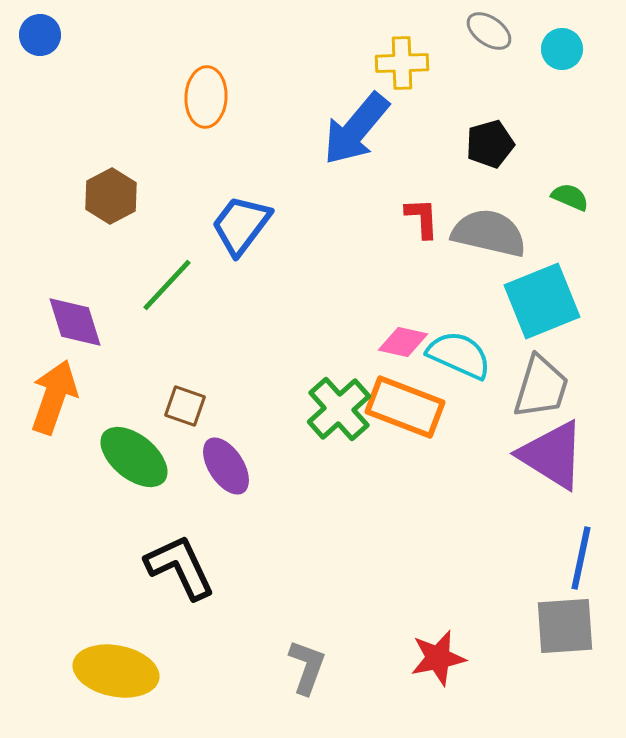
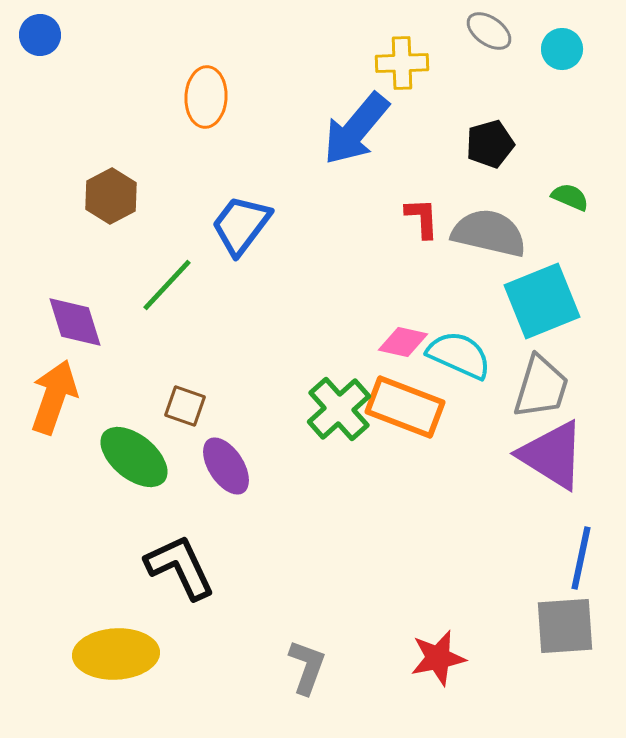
yellow ellipse: moved 17 px up; rotated 14 degrees counterclockwise
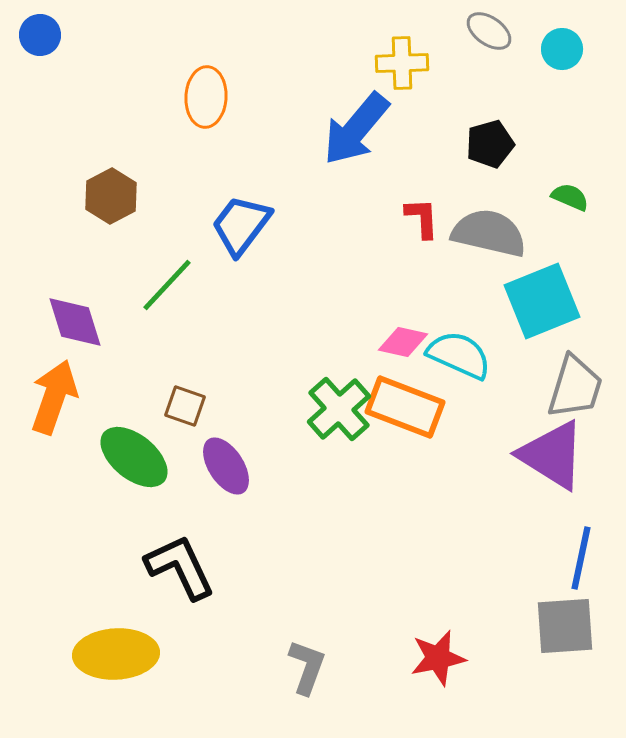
gray trapezoid: moved 34 px right
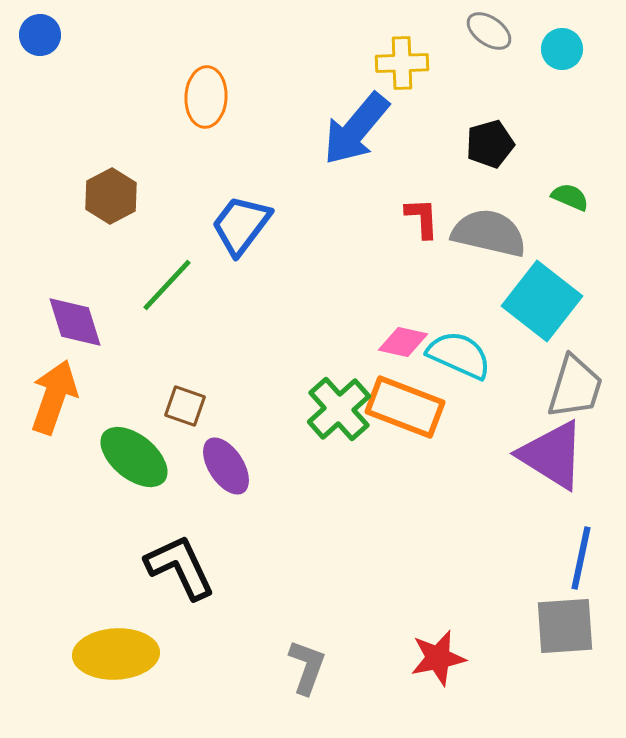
cyan square: rotated 30 degrees counterclockwise
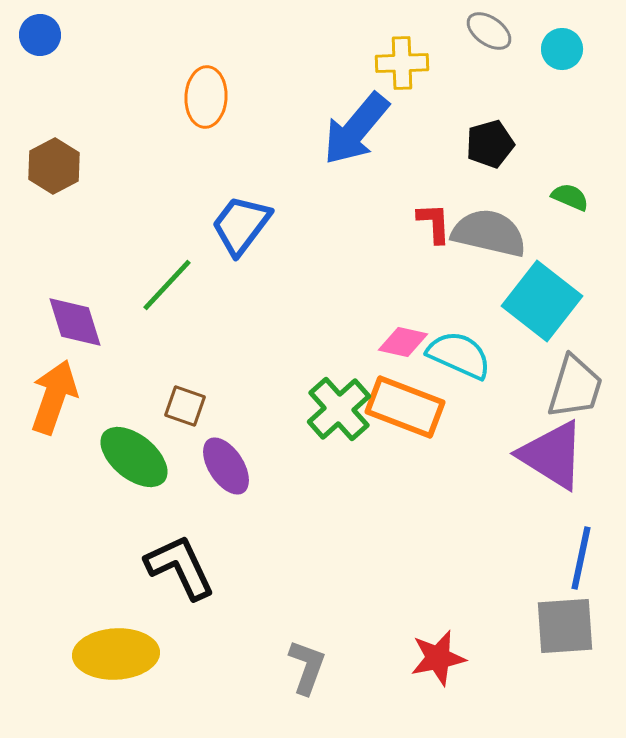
brown hexagon: moved 57 px left, 30 px up
red L-shape: moved 12 px right, 5 px down
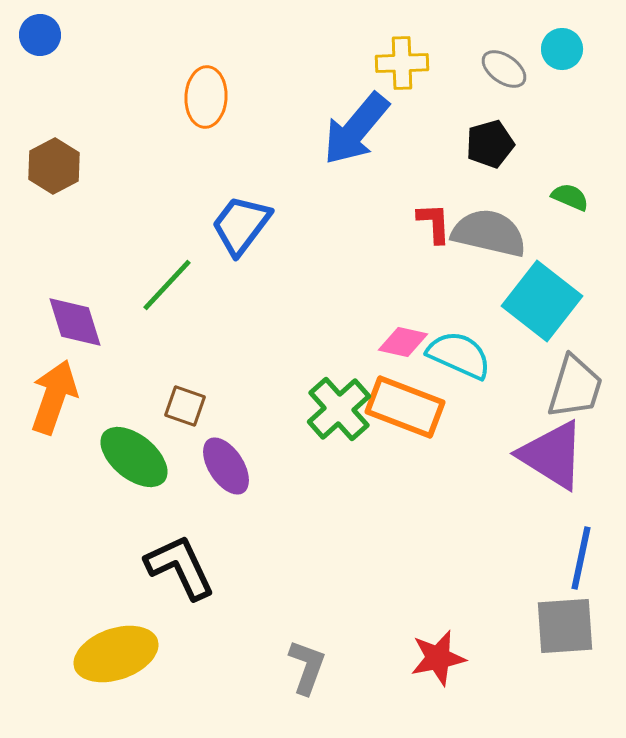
gray ellipse: moved 15 px right, 38 px down
yellow ellipse: rotated 16 degrees counterclockwise
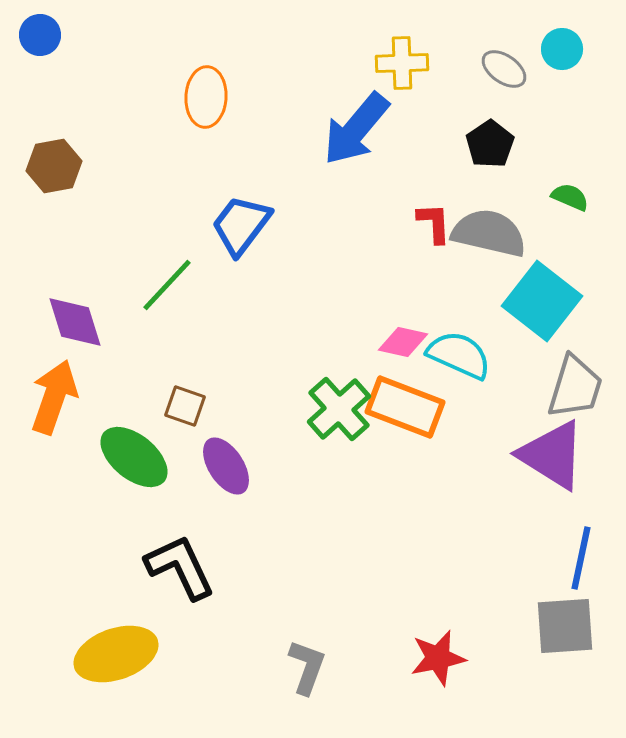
black pentagon: rotated 18 degrees counterclockwise
brown hexagon: rotated 18 degrees clockwise
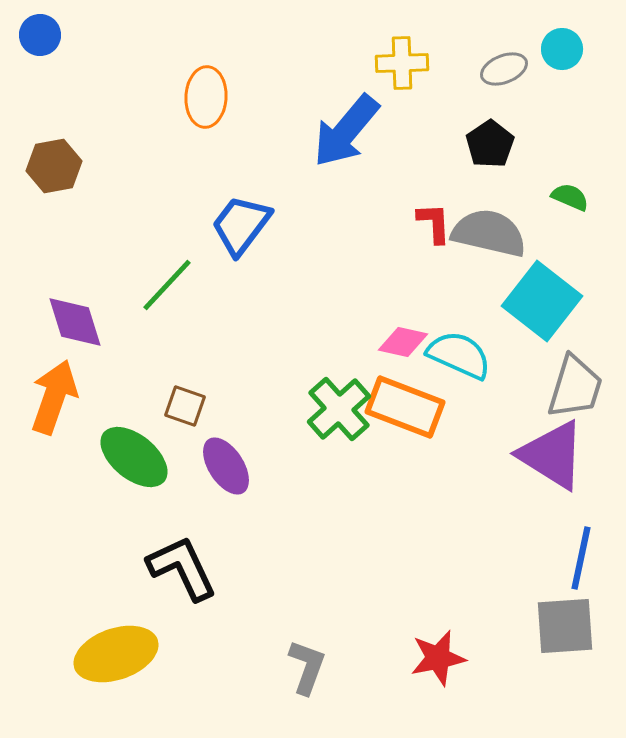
gray ellipse: rotated 57 degrees counterclockwise
blue arrow: moved 10 px left, 2 px down
black L-shape: moved 2 px right, 1 px down
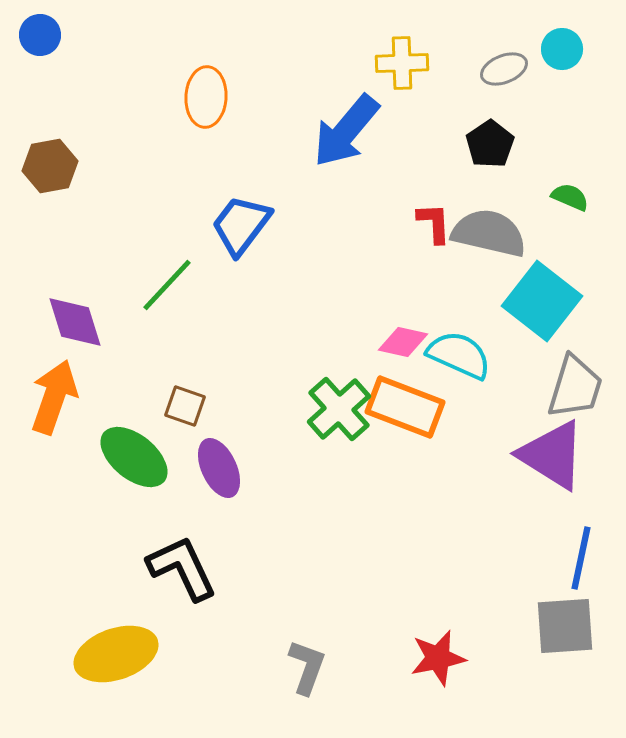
brown hexagon: moved 4 px left
purple ellipse: moved 7 px left, 2 px down; rotated 8 degrees clockwise
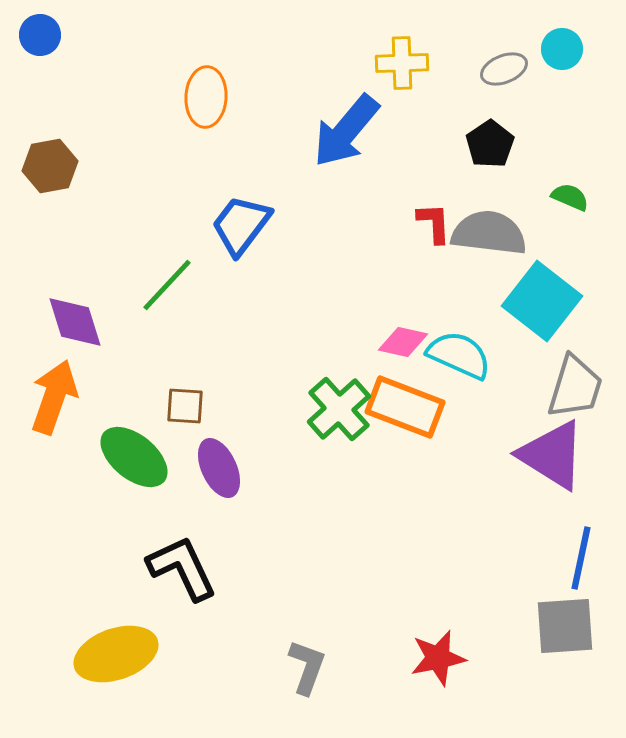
gray semicircle: rotated 6 degrees counterclockwise
brown square: rotated 15 degrees counterclockwise
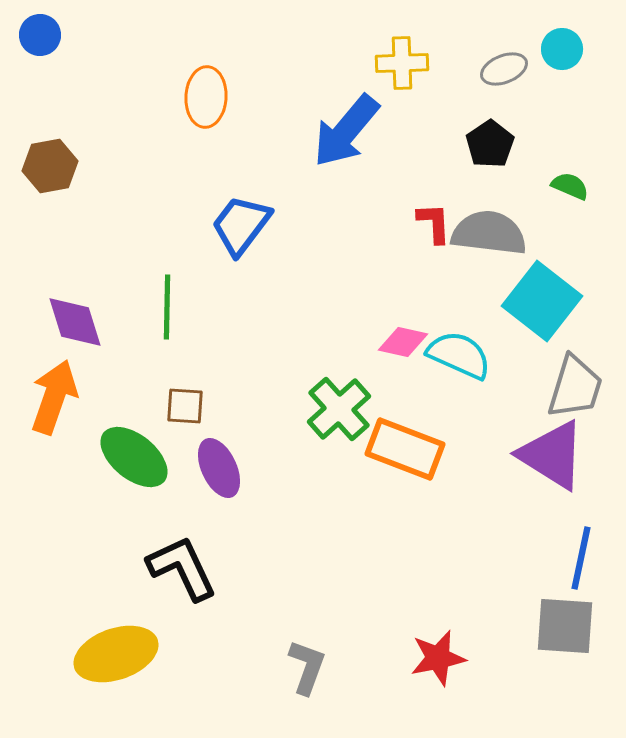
green semicircle: moved 11 px up
green line: moved 22 px down; rotated 42 degrees counterclockwise
orange rectangle: moved 42 px down
gray square: rotated 8 degrees clockwise
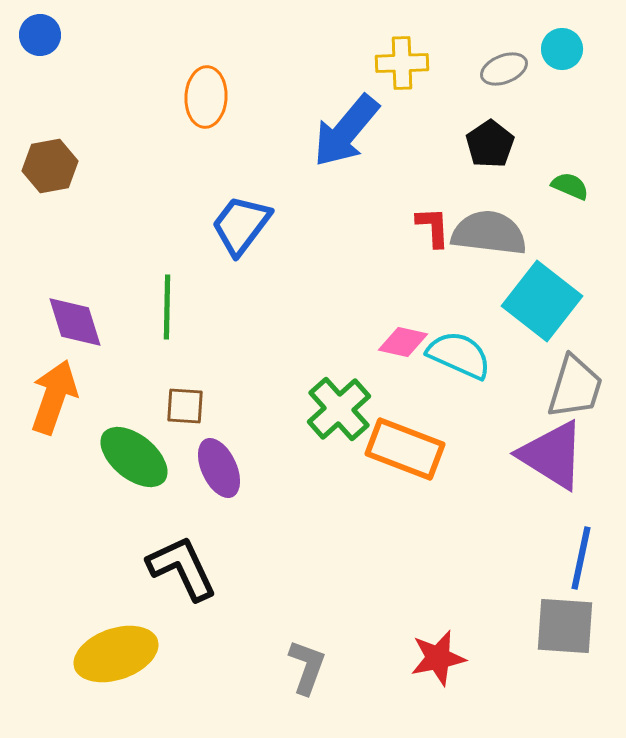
red L-shape: moved 1 px left, 4 px down
